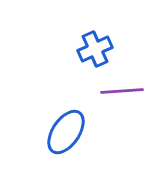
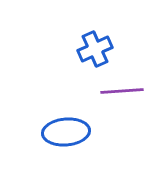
blue ellipse: rotated 51 degrees clockwise
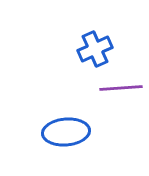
purple line: moved 1 px left, 3 px up
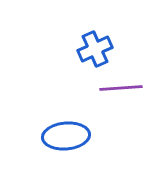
blue ellipse: moved 4 px down
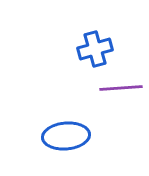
blue cross: rotated 8 degrees clockwise
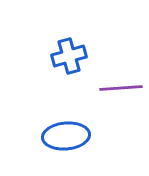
blue cross: moved 26 px left, 7 px down
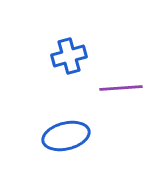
blue ellipse: rotated 9 degrees counterclockwise
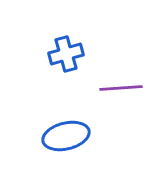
blue cross: moved 3 px left, 2 px up
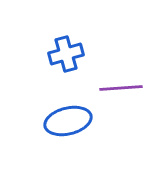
blue ellipse: moved 2 px right, 15 px up
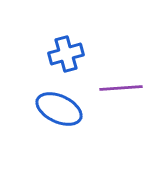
blue ellipse: moved 9 px left, 12 px up; rotated 39 degrees clockwise
